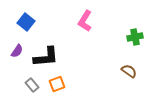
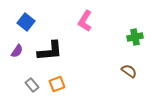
black L-shape: moved 4 px right, 6 px up
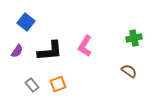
pink L-shape: moved 25 px down
green cross: moved 1 px left, 1 px down
orange square: moved 1 px right
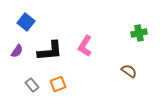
green cross: moved 5 px right, 5 px up
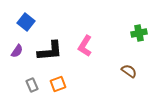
gray rectangle: rotated 16 degrees clockwise
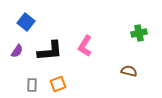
brown semicircle: rotated 21 degrees counterclockwise
gray rectangle: rotated 24 degrees clockwise
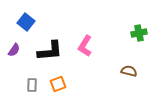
purple semicircle: moved 3 px left, 1 px up
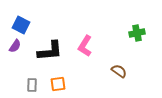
blue square: moved 5 px left, 3 px down; rotated 12 degrees counterclockwise
green cross: moved 2 px left
purple semicircle: moved 1 px right, 4 px up
brown semicircle: moved 10 px left; rotated 21 degrees clockwise
orange square: rotated 14 degrees clockwise
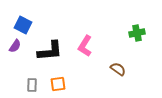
blue square: moved 2 px right
brown semicircle: moved 1 px left, 2 px up
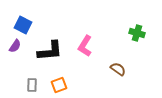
green cross: rotated 28 degrees clockwise
orange square: moved 1 px right, 1 px down; rotated 14 degrees counterclockwise
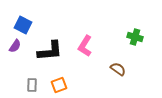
green cross: moved 2 px left, 4 px down
